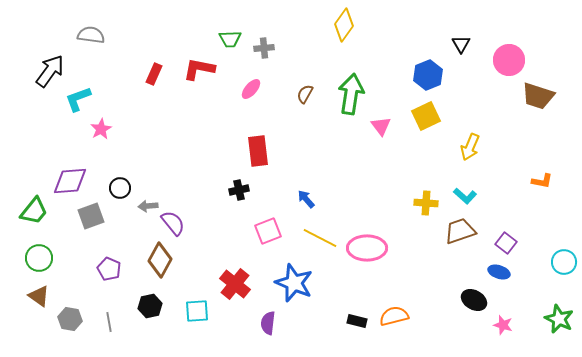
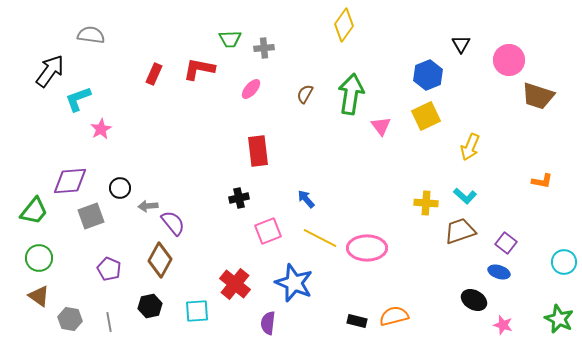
black cross at (239, 190): moved 8 px down
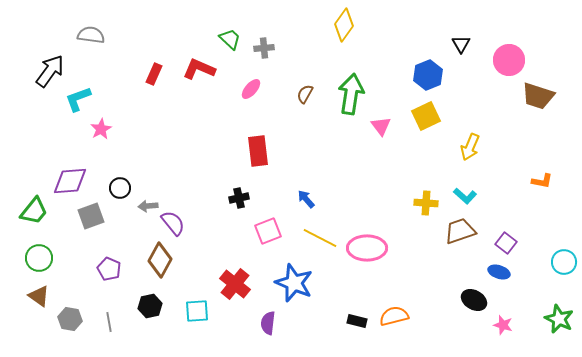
green trapezoid at (230, 39): rotated 135 degrees counterclockwise
red L-shape at (199, 69): rotated 12 degrees clockwise
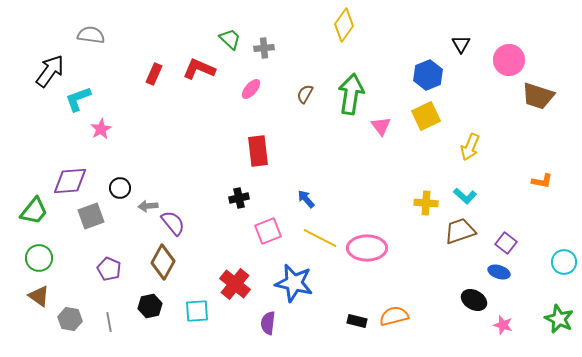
brown diamond at (160, 260): moved 3 px right, 2 px down
blue star at (294, 283): rotated 9 degrees counterclockwise
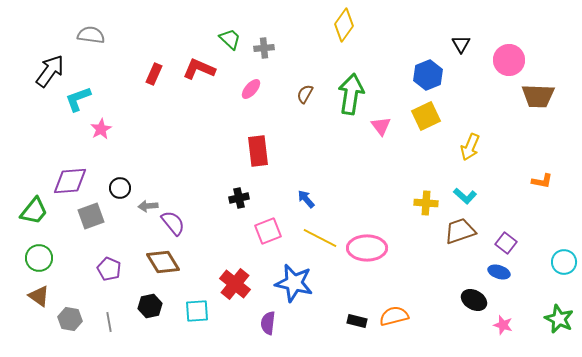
brown trapezoid at (538, 96): rotated 16 degrees counterclockwise
brown diamond at (163, 262): rotated 60 degrees counterclockwise
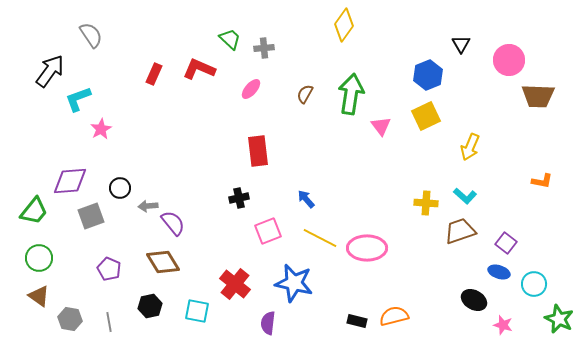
gray semicircle at (91, 35): rotated 48 degrees clockwise
cyan circle at (564, 262): moved 30 px left, 22 px down
cyan square at (197, 311): rotated 15 degrees clockwise
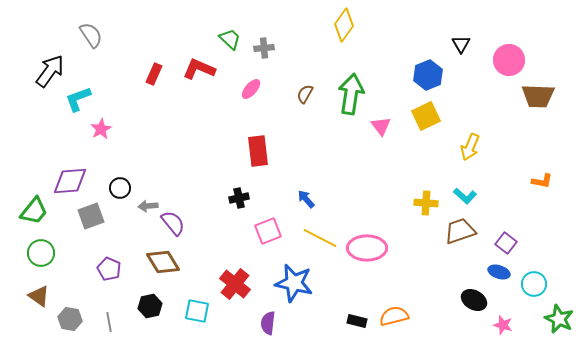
green circle at (39, 258): moved 2 px right, 5 px up
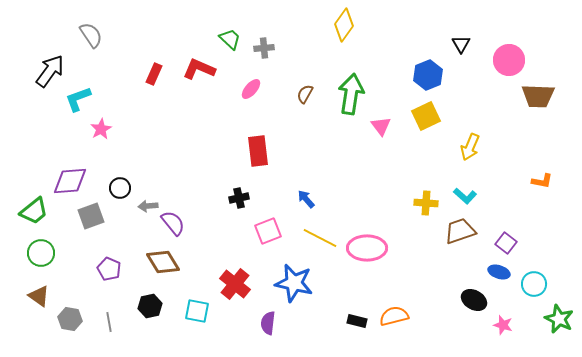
green trapezoid at (34, 211): rotated 12 degrees clockwise
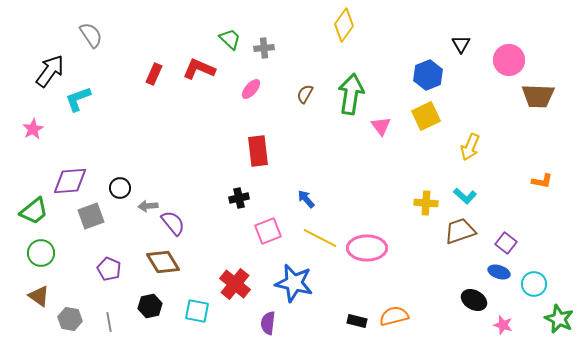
pink star at (101, 129): moved 68 px left
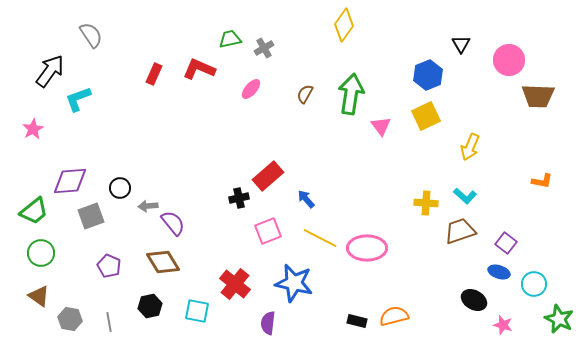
green trapezoid at (230, 39): rotated 55 degrees counterclockwise
gray cross at (264, 48): rotated 24 degrees counterclockwise
red rectangle at (258, 151): moved 10 px right, 25 px down; rotated 56 degrees clockwise
purple pentagon at (109, 269): moved 3 px up
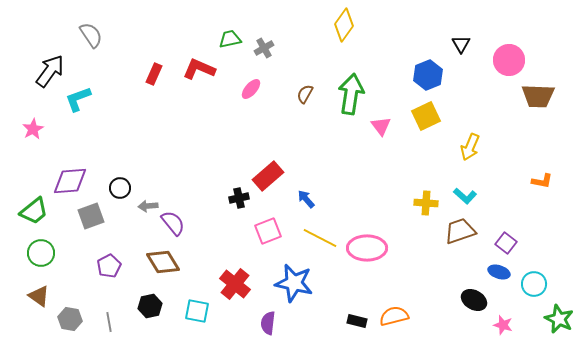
purple pentagon at (109, 266): rotated 20 degrees clockwise
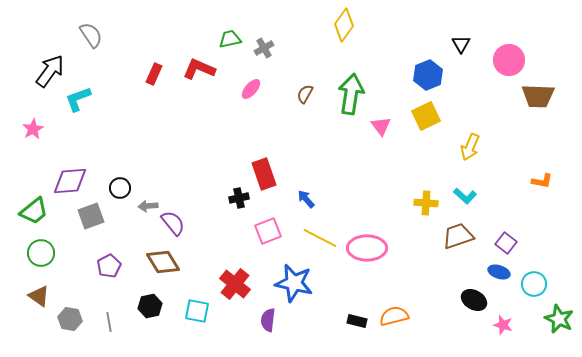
red rectangle at (268, 176): moved 4 px left, 2 px up; rotated 68 degrees counterclockwise
brown trapezoid at (460, 231): moved 2 px left, 5 px down
purple semicircle at (268, 323): moved 3 px up
